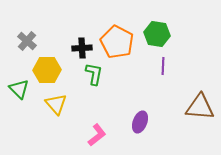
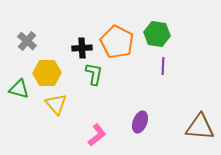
yellow hexagon: moved 3 px down
green triangle: rotated 30 degrees counterclockwise
brown triangle: moved 20 px down
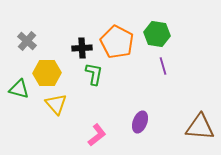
purple line: rotated 18 degrees counterclockwise
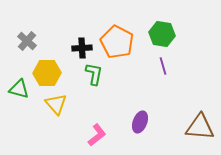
green hexagon: moved 5 px right
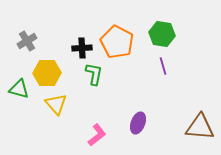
gray cross: rotated 18 degrees clockwise
purple ellipse: moved 2 px left, 1 px down
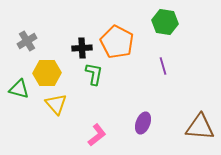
green hexagon: moved 3 px right, 12 px up
purple ellipse: moved 5 px right
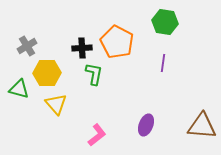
gray cross: moved 5 px down
purple line: moved 3 px up; rotated 24 degrees clockwise
purple ellipse: moved 3 px right, 2 px down
brown triangle: moved 2 px right, 1 px up
